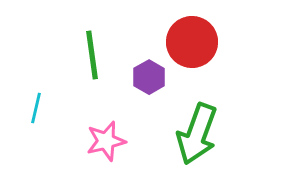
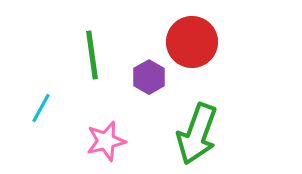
cyan line: moved 5 px right; rotated 16 degrees clockwise
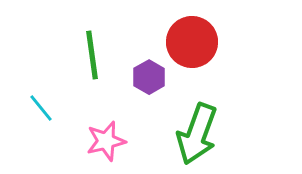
cyan line: rotated 68 degrees counterclockwise
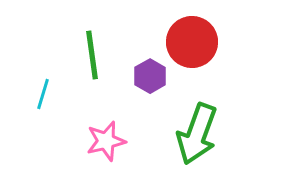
purple hexagon: moved 1 px right, 1 px up
cyan line: moved 2 px right, 14 px up; rotated 56 degrees clockwise
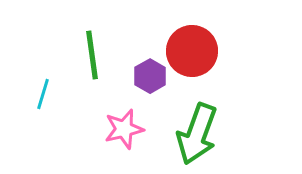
red circle: moved 9 px down
pink star: moved 18 px right, 12 px up
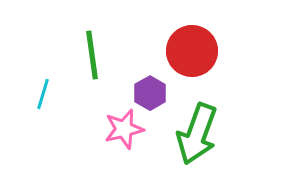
purple hexagon: moved 17 px down
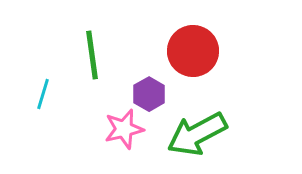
red circle: moved 1 px right
purple hexagon: moved 1 px left, 1 px down
green arrow: rotated 42 degrees clockwise
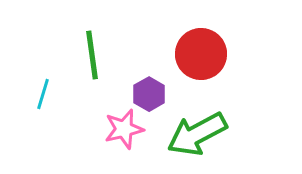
red circle: moved 8 px right, 3 px down
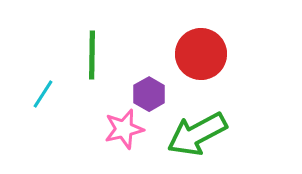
green line: rotated 9 degrees clockwise
cyan line: rotated 16 degrees clockwise
